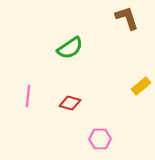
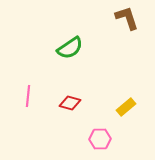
yellow rectangle: moved 15 px left, 21 px down
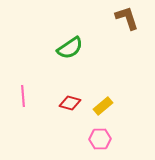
pink line: moved 5 px left; rotated 10 degrees counterclockwise
yellow rectangle: moved 23 px left, 1 px up
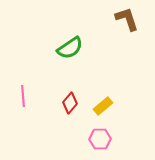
brown L-shape: moved 1 px down
red diamond: rotated 65 degrees counterclockwise
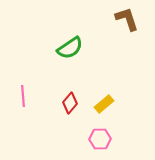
yellow rectangle: moved 1 px right, 2 px up
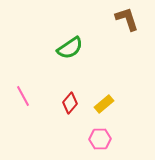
pink line: rotated 25 degrees counterclockwise
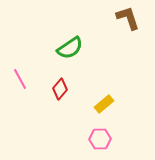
brown L-shape: moved 1 px right, 1 px up
pink line: moved 3 px left, 17 px up
red diamond: moved 10 px left, 14 px up
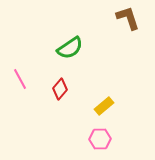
yellow rectangle: moved 2 px down
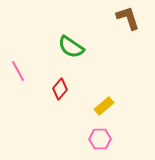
green semicircle: moved 1 px right, 1 px up; rotated 68 degrees clockwise
pink line: moved 2 px left, 8 px up
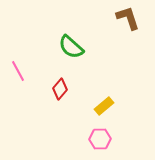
green semicircle: rotated 8 degrees clockwise
